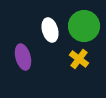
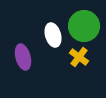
white ellipse: moved 3 px right, 5 px down
yellow cross: moved 2 px up
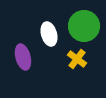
white ellipse: moved 4 px left, 1 px up
yellow cross: moved 2 px left, 2 px down
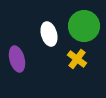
purple ellipse: moved 6 px left, 2 px down
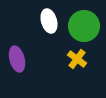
white ellipse: moved 13 px up
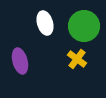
white ellipse: moved 4 px left, 2 px down
purple ellipse: moved 3 px right, 2 px down
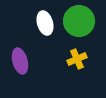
green circle: moved 5 px left, 5 px up
yellow cross: rotated 30 degrees clockwise
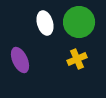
green circle: moved 1 px down
purple ellipse: moved 1 px up; rotated 10 degrees counterclockwise
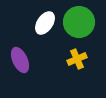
white ellipse: rotated 50 degrees clockwise
